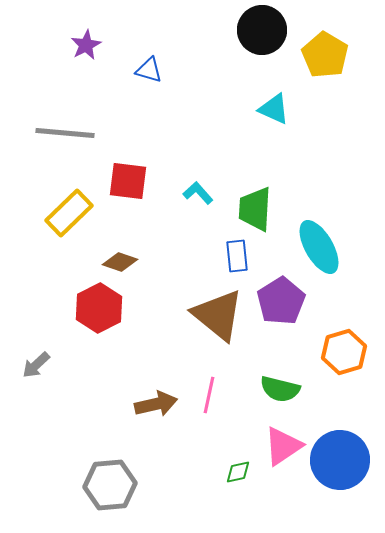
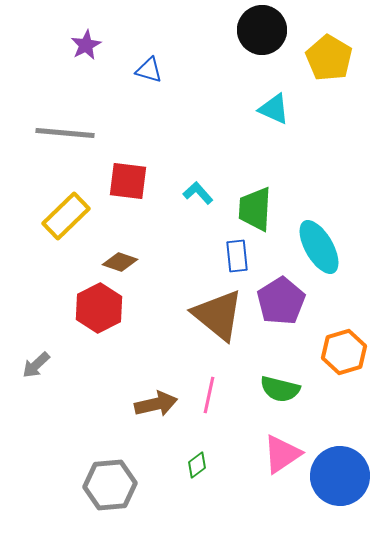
yellow pentagon: moved 4 px right, 3 px down
yellow rectangle: moved 3 px left, 3 px down
pink triangle: moved 1 px left, 8 px down
blue circle: moved 16 px down
green diamond: moved 41 px left, 7 px up; rotated 24 degrees counterclockwise
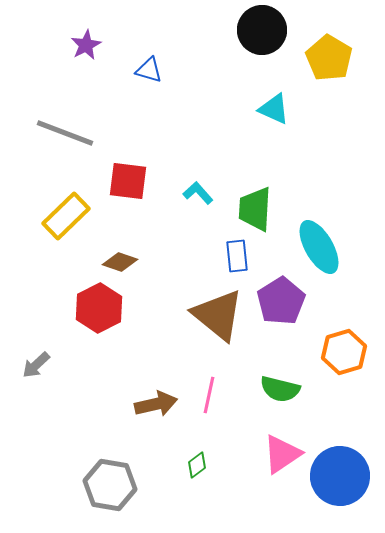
gray line: rotated 16 degrees clockwise
gray hexagon: rotated 15 degrees clockwise
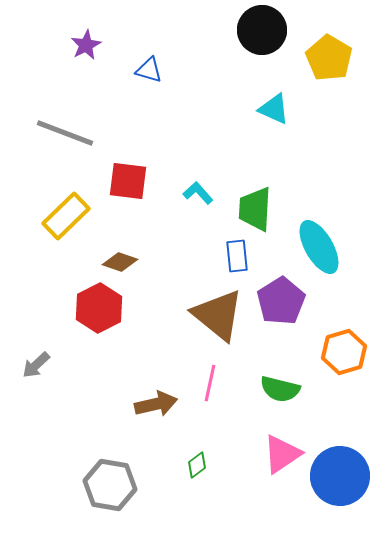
pink line: moved 1 px right, 12 px up
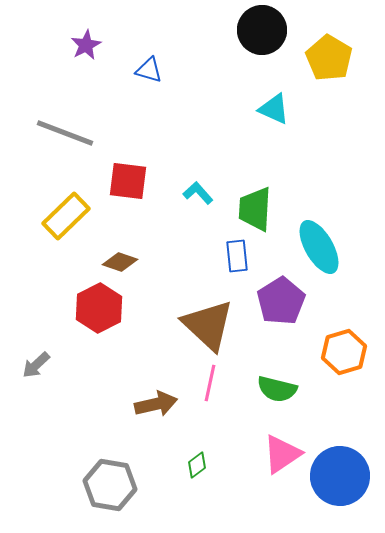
brown triangle: moved 10 px left, 10 px down; rotated 4 degrees clockwise
green semicircle: moved 3 px left
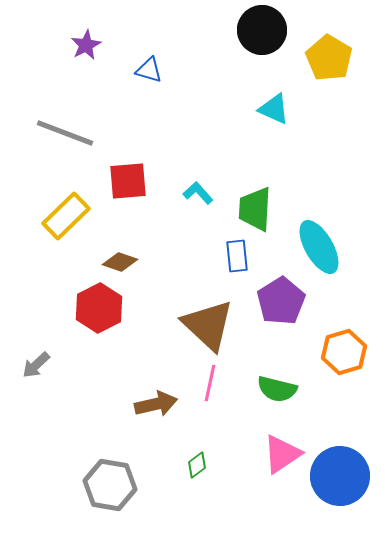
red square: rotated 12 degrees counterclockwise
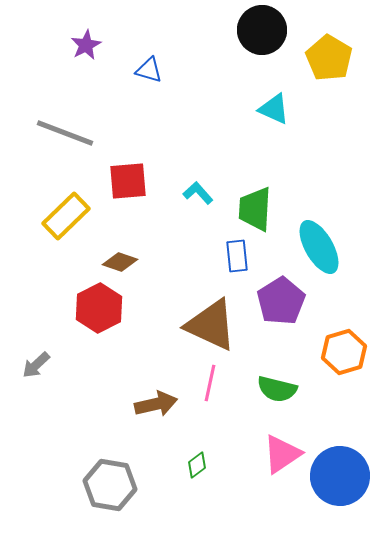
brown triangle: moved 3 px right; rotated 18 degrees counterclockwise
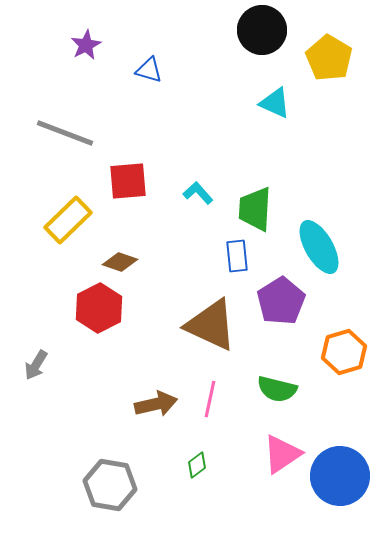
cyan triangle: moved 1 px right, 6 px up
yellow rectangle: moved 2 px right, 4 px down
gray arrow: rotated 16 degrees counterclockwise
pink line: moved 16 px down
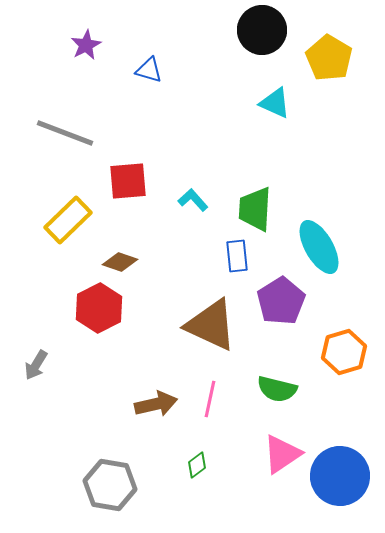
cyan L-shape: moved 5 px left, 7 px down
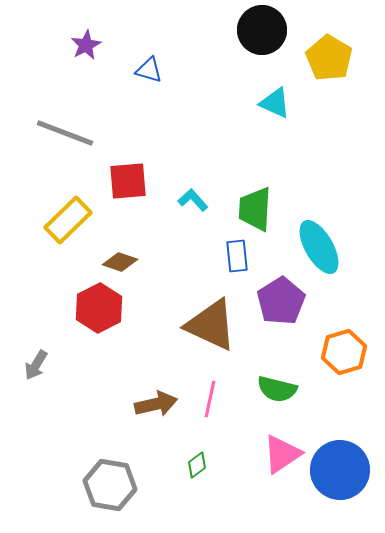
blue circle: moved 6 px up
